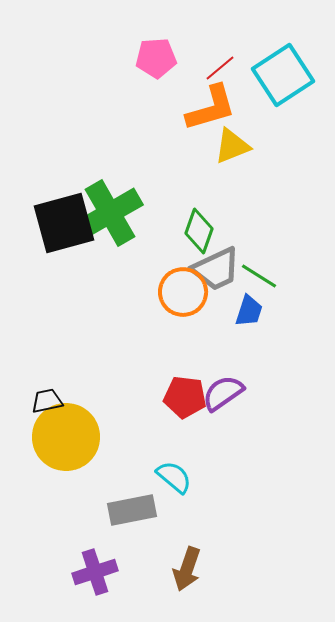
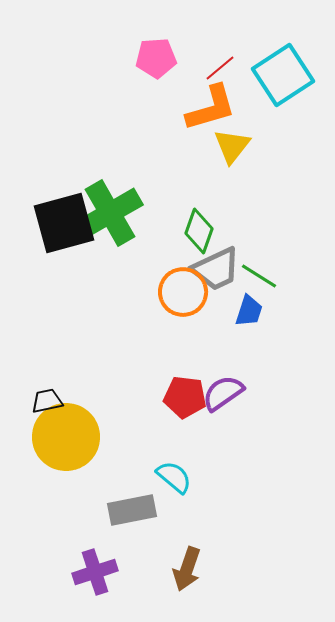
yellow triangle: rotated 30 degrees counterclockwise
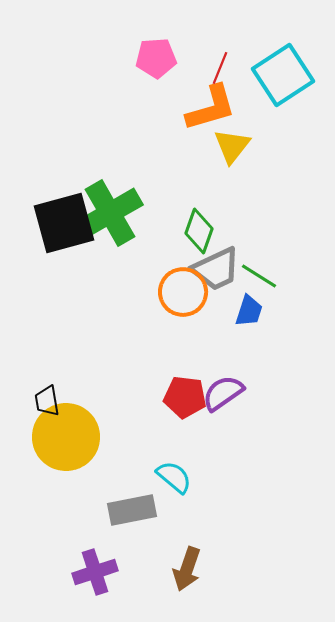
red line: rotated 28 degrees counterclockwise
black trapezoid: rotated 88 degrees counterclockwise
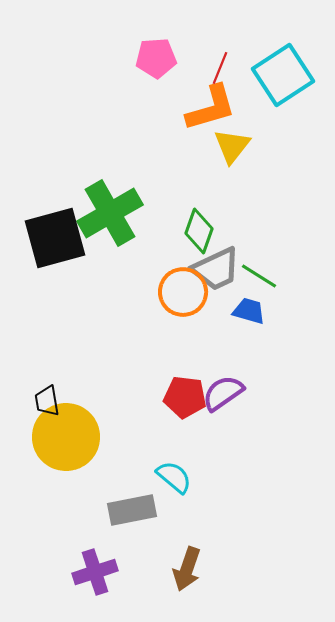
black square: moved 9 px left, 15 px down
blue trapezoid: rotated 92 degrees counterclockwise
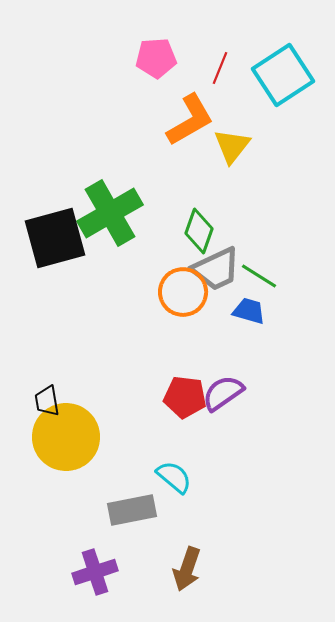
orange L-shape: moved 21 px left, 12 px down; rotated 14 degrees counterclockwise
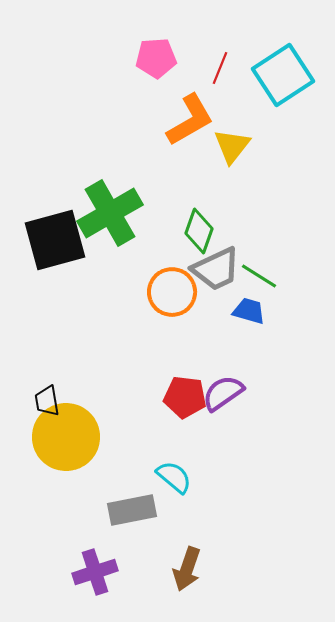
black square: moved 2 px down
orange circle: moved 11 px left
